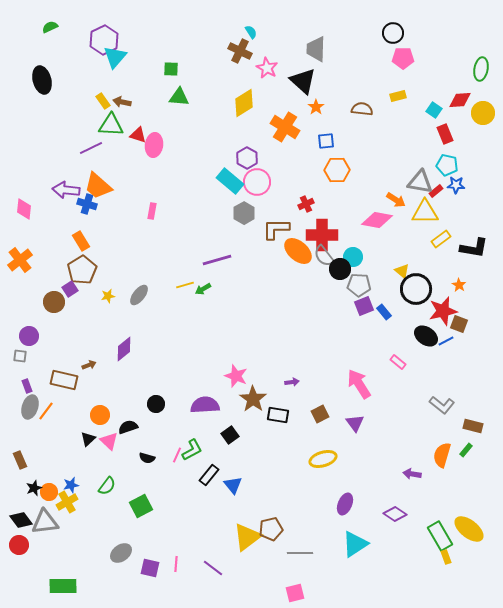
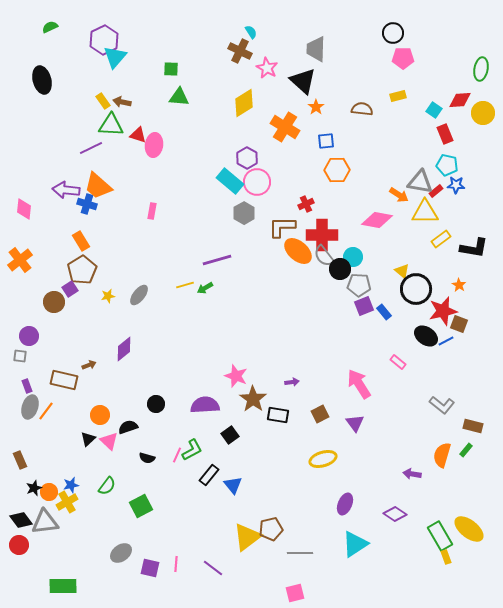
orange arrow at (396, 200): moved 3 px right, 5 px up
brown L-shape at (276, 229): moved 6 px right, 2 px up
green arrow at (203, 289): moved 2 px right, 1 px up
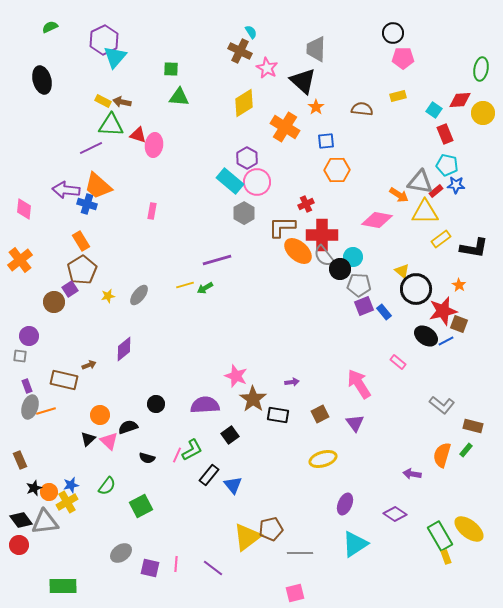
yellow rectangle at (103, 101): rotated 28 degrees counterclockwise
orange line at (46, 411): rotated 36 degrees clockwise
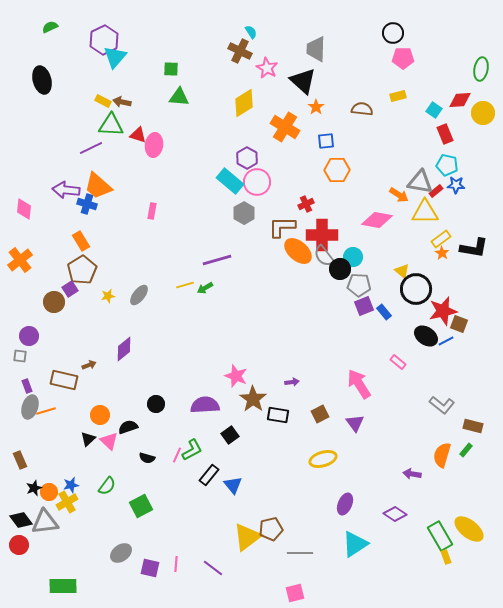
orange star at (459, 285): moved 17 px left, 32 px up
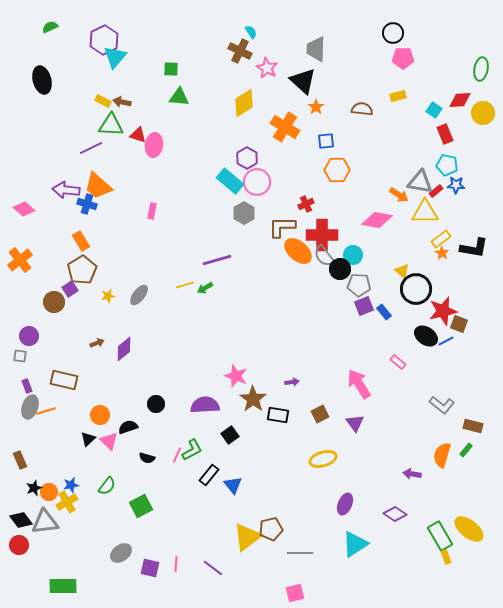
pink diamond at (24, 209): rotated 55 degrees counterclockwise
cyan circle at (353, 257): moved 2 px up
brown arrow at (89, 365): moved 8 px right, 22 px up
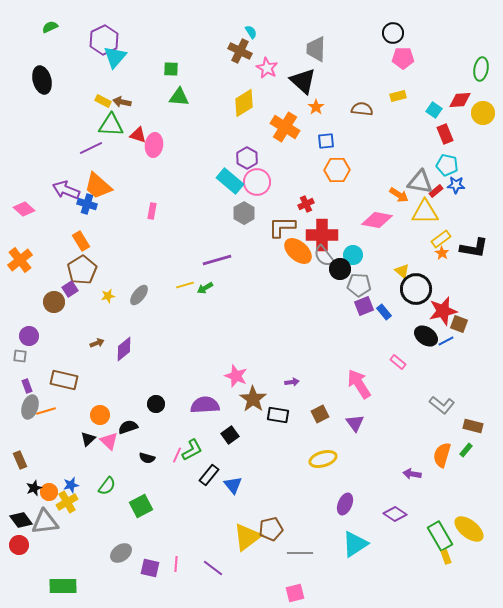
purple arrow at (66, 190): rotated 16 degrees clockwise
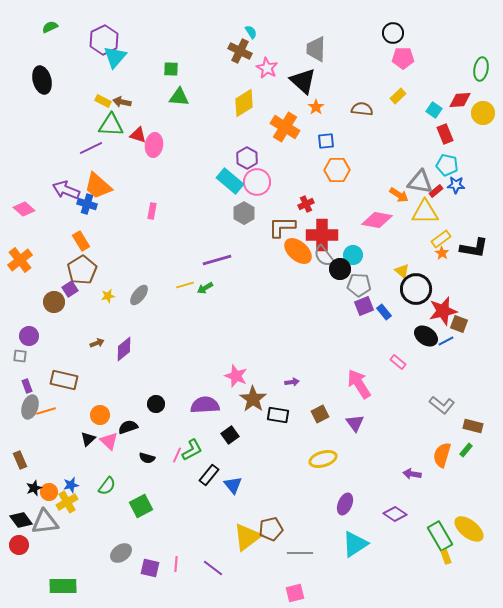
yellow rectangle at (398, 96): rotated 28 degrees counterclockwise
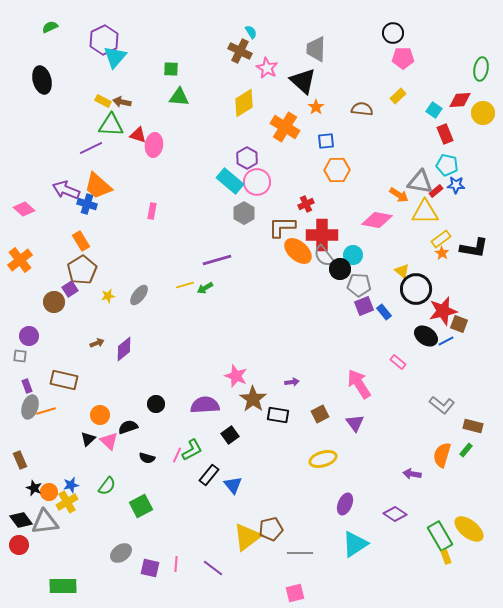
black star at (34, 488): rotated 28 degrees counterclockwise
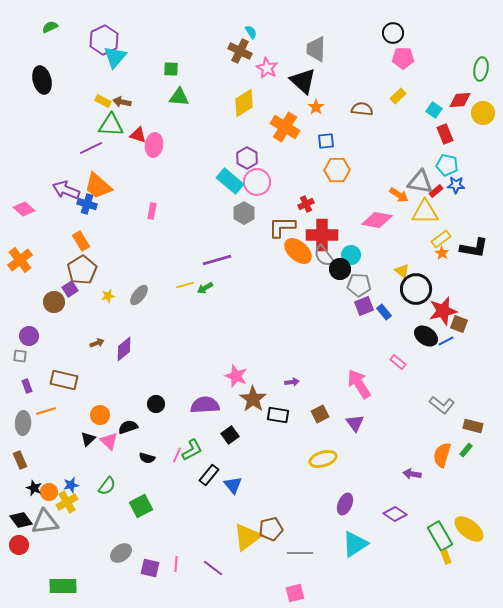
cyan circle at (353, 255): moved 2 px left
gray ellipse at (30, 407): moved 7 px left, 16 px down; rotated 15 degrees counterclockwise
